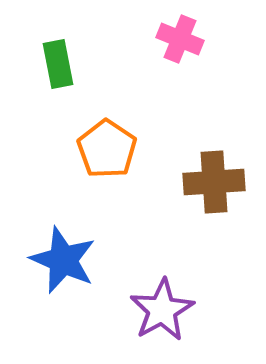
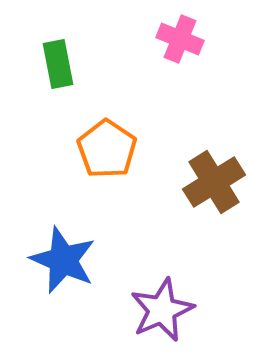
brown cross: rotated 28 degrees counterclockwise
purple star: rotated 6 degrees clockwise
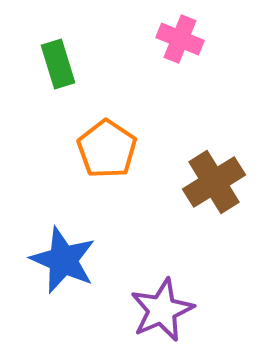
green rectangle: rotated 6 degrees counterclockwise
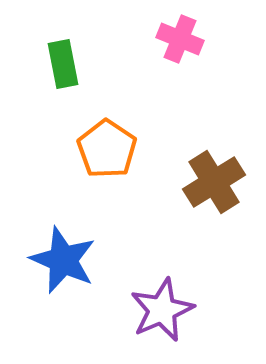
green rectangle: moved 5 px right; rotated 6 degrees clockwise
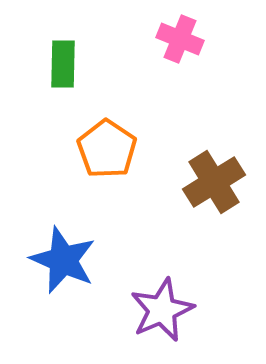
green rectangle: rotated 12 degrees clockwise
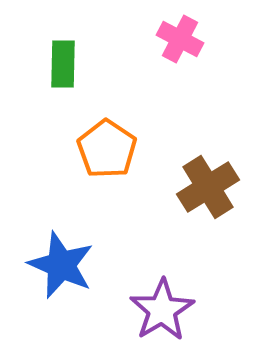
pink cross: rotated 6 degrees clockwise
brown cross: moved 6 px left, 5 px down
blue star: moved 2 px left, 5 px down
purple star: rotated 8 degrees counterclockwise
